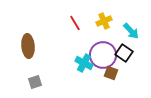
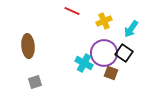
red line: moved 3 px left, 12 px up; rotated 35 degrees counterclockwise
cyan arrow: moved 2 px up; rotated 78 degrees clockwise
purple circle: moved 1 px right, 2 px up
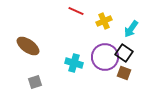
red line: moved 4 px right
brown ellipse: rotated 50 degrees counterclockwise
purple circle: moved 1 px right, 4 px down
cyan cross: moved 10 px left; rotated 12 degrees counterclockwise
brown square: moved 13 px right
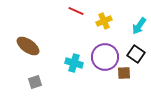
cyan arrow: moved 8 px right, 3 px up
black square: moved 12 px right, 1 px down
brown square: rotated 24 degrees counterclockwise
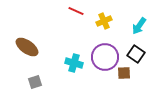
brown ellipse: moved 1 px left, 1 px down
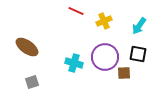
black square: moved 2 px right; rotated 24 degrees counterclockwise
gray square: moved 3 px left
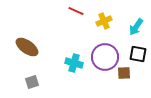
cyan arrow: moved 3 px left, 1 px down
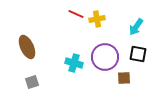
red line: moved 3 px down
yellow cross: moved 7 px left, 2 px up; rotated 14 degrees clockwise
brown ellipse: rotated 30 degrees clockwise
brown square: moved 5 px down
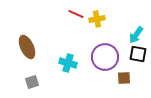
cyan arrow: moved 8 px down
cyan cross: moved 6 px left
